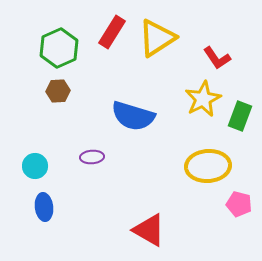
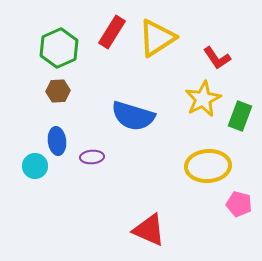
blue ellipse: moved 13 px right, 66 px up
red triangle: rotated 6 degrees counterclockwise
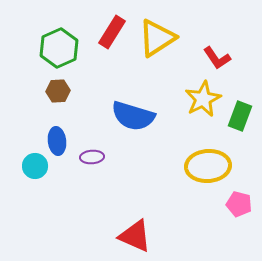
red triangle: moved 14 px left, 6 px down
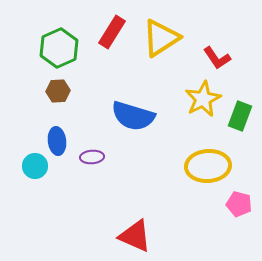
yellow triangle: moved 4 px right
